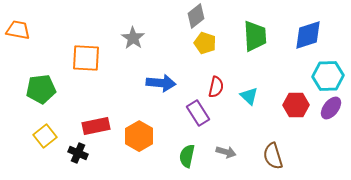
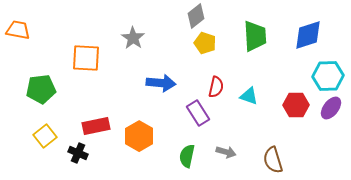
cyan triangle: rotated 24 degrees counterclockwise
brown semicircle: moved 4 px down
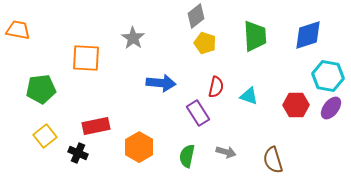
cyan hexagon: rotated 12 degrees clockwise
orange hexagon: moved 11 px down
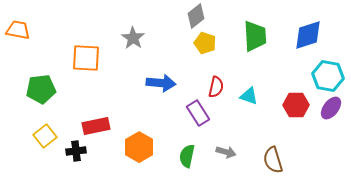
black cross: moved 2 px left, 2 px up; rotated 30 degrees counterclockwise
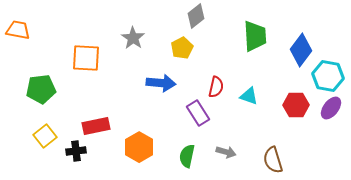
blue diamond: moved 7 px left, 15 px down; rotated 36 degrees counterclockwise
yellow pentagon: moved 23 px left, 5 px down; rotated 25 degrees clockwise
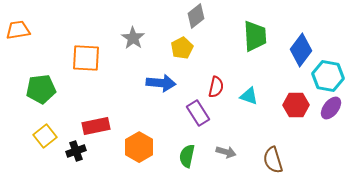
orange trapezoid: rotated 20 degrees counterclockwise
black cross: rotated 12 degrees counterclockwise
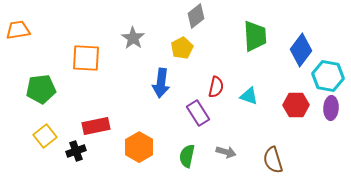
blue arrow: rotated 92 degrees clockwise
purple ellipse: rotated 35 degrees counterclockwise
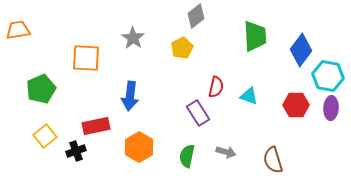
blue arrow: moved 31 px left, 13 px down
green pentagon: rotated 16 degrees counterclockwise
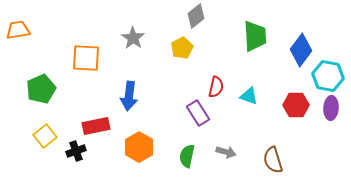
blue arrow: moved 1 px left
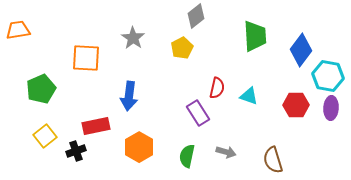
red semicircle: moved 1 px right, 1 px down
